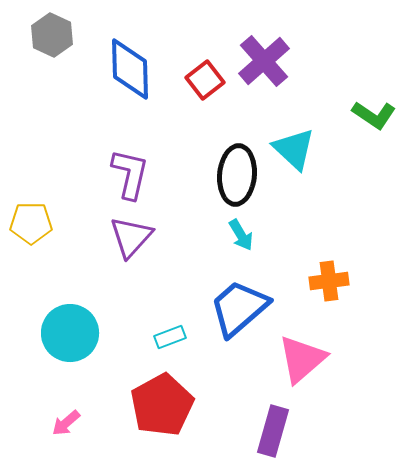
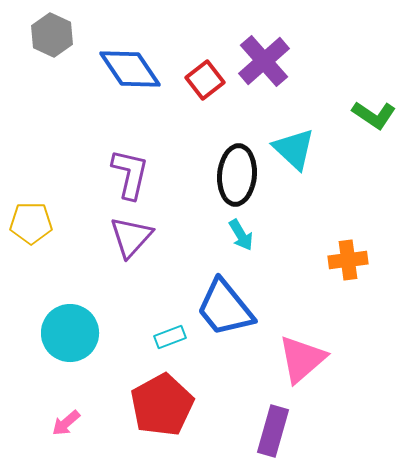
blue diamond: rotated 32 degrees counterclockwise
orange cross: moved 19 px right, 21 px up
blue trapezoid: moved 14 px left; rotated 88 degrees counterclockwise
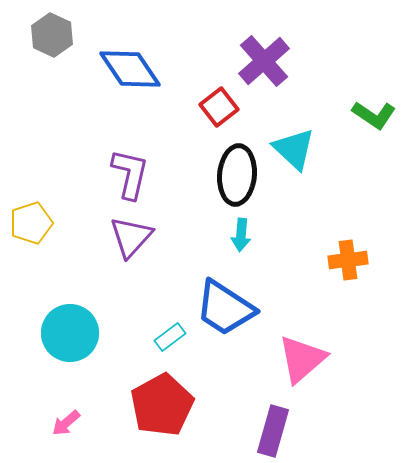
red square: moved 14 px right, 27 px down
yellow pentagon: rotated 18 degrees counterclockwise
cyan arrow: rotated 36 degrees clockwise
blue trapezoid: rotated 18 degrees counterclockwise
cyan rectangle: rotated 16 degrees counterclockwise
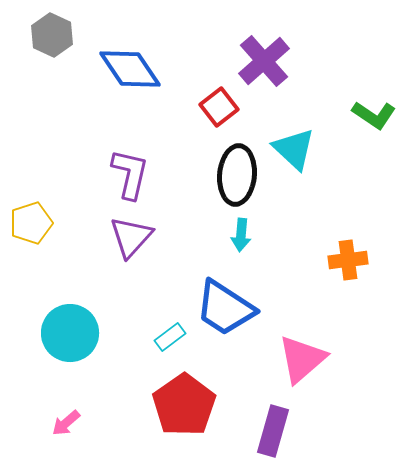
red pentagon: moved 22 px right; rotated 6 degrees counterclockwise
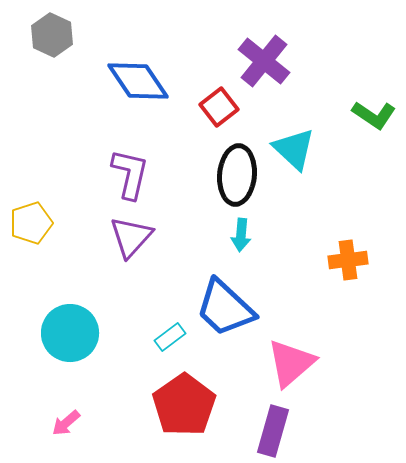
purple cross: rotated 10 degrees counterclockwise
blue diamond: moved 8 px right, 12 px down
blue trapezoid: rotated 10 degrees clockwise
pink triangle: moved 11 px left, 4 px down
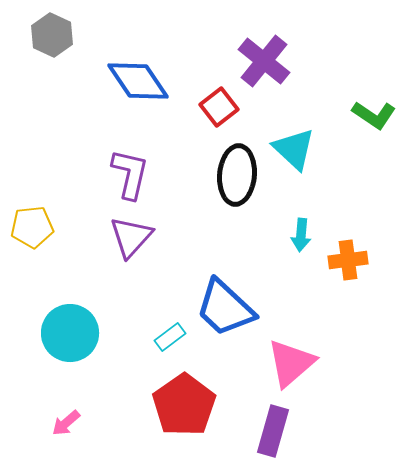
yellow pentagon: moved 1 px right, 4 px down; rotated 12 degrees clockwise
cyan arrow: moved 60 px right
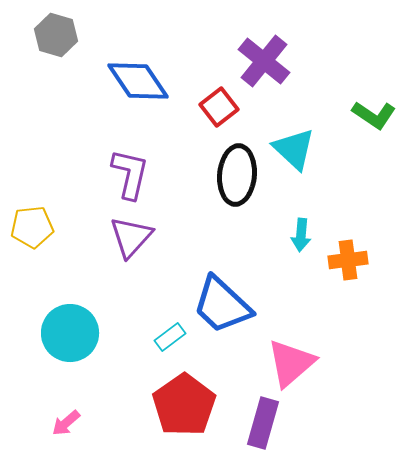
gray hexagon: moved 4 px right; rotated 9 degrees counterclockwise
blue trapezoid: moved 3 px left, 3 px up
purple rectangle: moved 10 px left, 8 px up
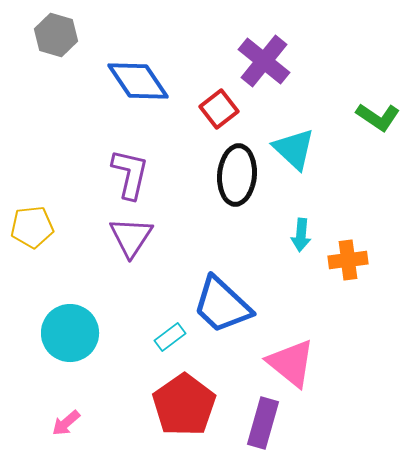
red square: moved 2 px down
green L-shape: moved 4 px right, 2 px down
purple triangle: rotated 9 degrees counterclockwise
pink triangle: rotated 40 degrees counterclockwise
